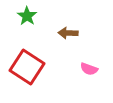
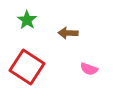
green star: moved 4 px down
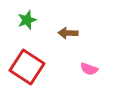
green star: rotated 18 degrees clockwise
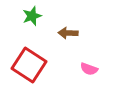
green star: moved 5 px right, 4 px up
red square: moved 2 px right, 2 px up
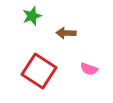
brown arrow: moved 2 px left
red square: moved 10 px right, 6 px down
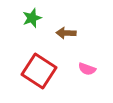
green star: moved 2 px down
pink semicircle: moved 2 px left
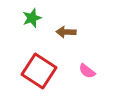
brown arrow: moved 1 px up
pink semicircle: moved 2 px down; rotated 18 degrees clockwise
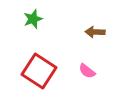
green star: moved 1 px right, 1 px down
brown arrow: moved 29 px right
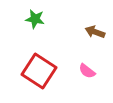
green star: moved 2 px right; rotated 30 degrees clockwise
brown arrow: rotated 18 degrees clockwise
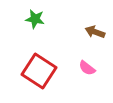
pink semicircle: moved 3 px up
